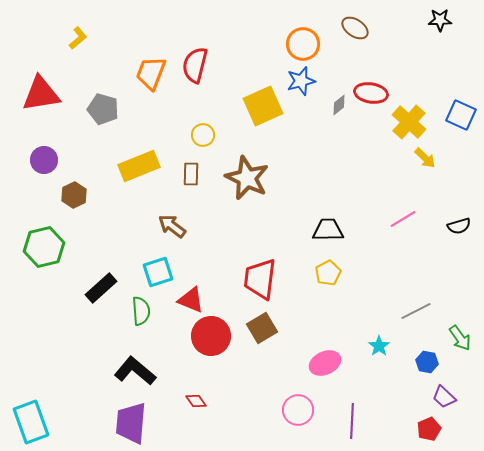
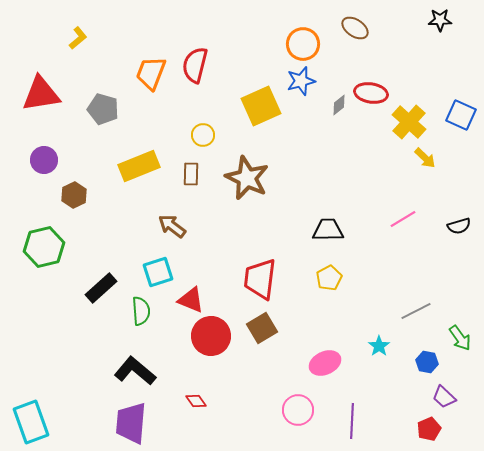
yellow square at (263, 106): moved 2 px left
yellow pentagon at (328, 273): moved 1 px right, 5 px down
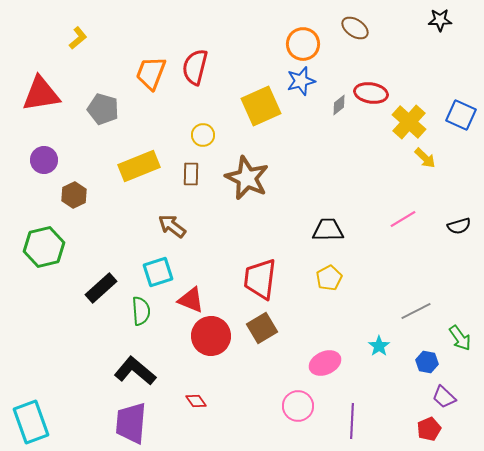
red semicircle at (195, 65): moved 2 px down
pink circle at (298, 410): moved 4 px up
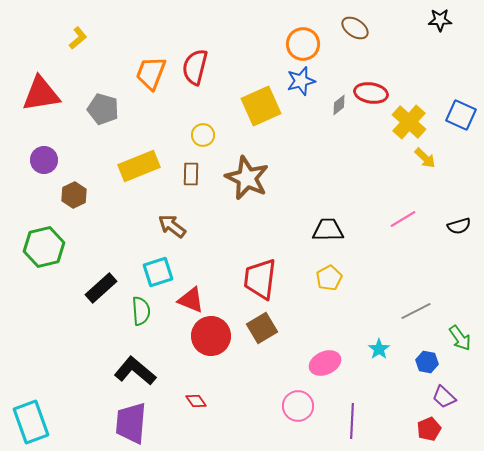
cyan star at (379, 346): moved 3 px down
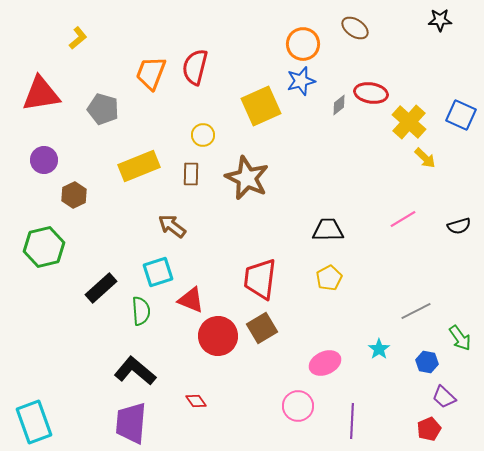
red circle at (211, 336): moved 7 px right
cyan rectangle at (31, 422): moved 3 px right
